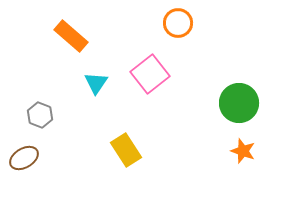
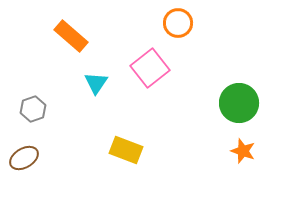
pink square: moved 6 px up
gray hexagon: moved 7 px left, 6 px up; rotated 20 degrees clockwise
yellow rectangle: rotated 36 degrees counterclockwise
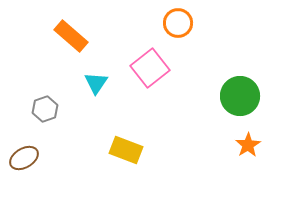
green circle: moved 1 px right, 7 px up
gray hexagon: moved 12 px right
orange star: moved 5 px right, 6 px up; rotated 20 degrees clockwise
